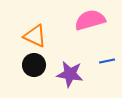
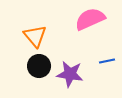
pink semicircle: moved 1 px up; rotated 8 degrees counterclockwise
orange triangle: rotated 25 degrees clockwise
black circle: moved 5 px right, 1 px down
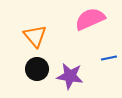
blue line: moved 2 px right, 3 px up
black circle: moved 2 px left, 3 px down
purple star: moved 2 px down
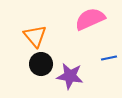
black circle: moved 4 px right, 5 px up
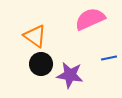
orange triangle: rotated 15 degrees counterclockwise
purple star: moved 1 px up
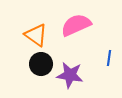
pink semicircle: moved 14 px left, 6 px down
orange triangle: moved 1 px right, 1 px up
blue line: rotated 70 degrees counterclockwise
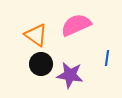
blue line: moved 2 px left
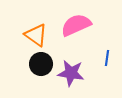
purple star: moved 1 px right, 2 px up
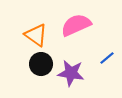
blue line: rotated 42 degrees clockwise
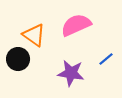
orange triangle: moved 2 px left
blue line: moved 1 px left, 1 px down
black circle: moved 23 px left, 5 px up
